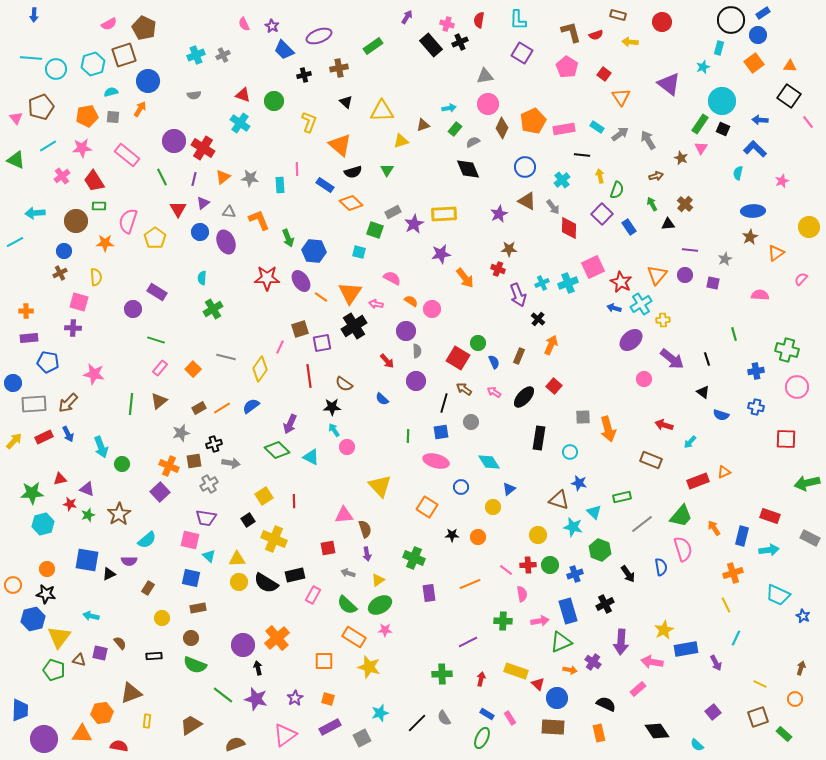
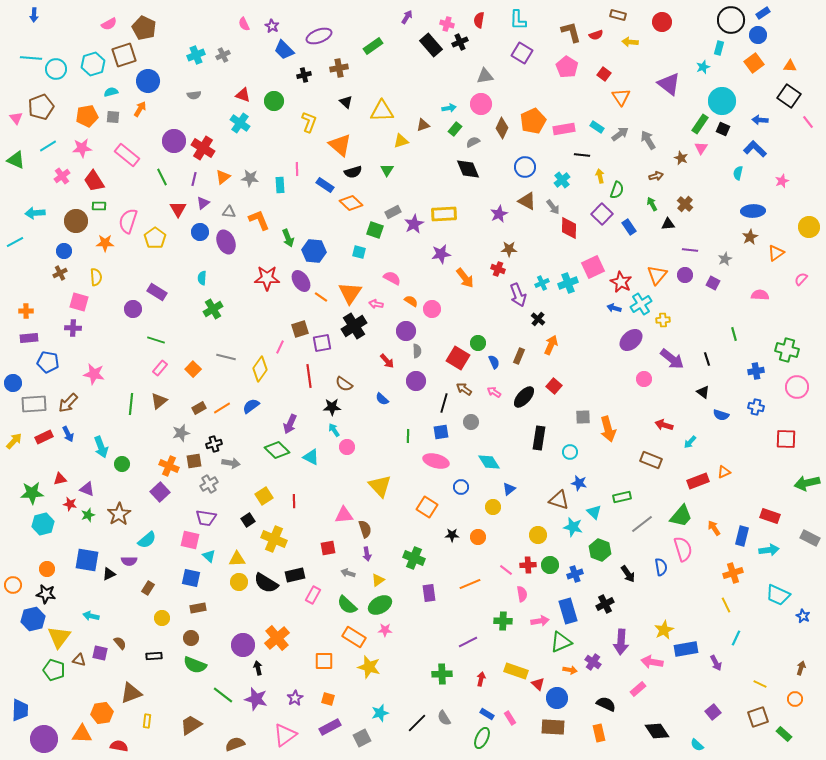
pink circle at (488, 104): moved 7 px left
purple square at (713, 283): rotated 16 degrees clockwise
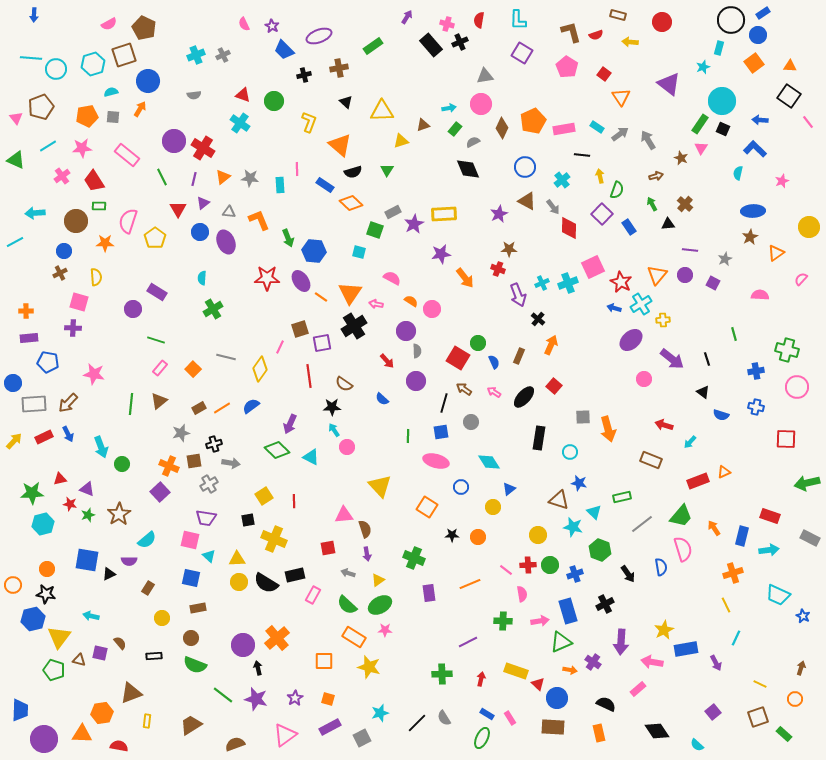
black square at (248, 520): rotated 24 degrees clockwise
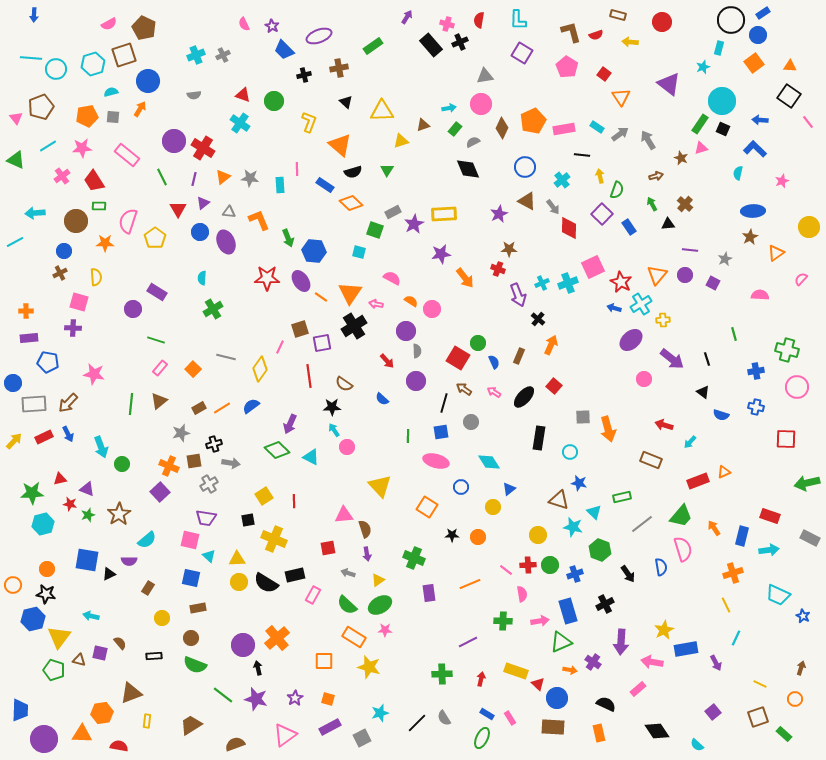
pink triangle at (701, 148): rotated 40 degrees clockwise
